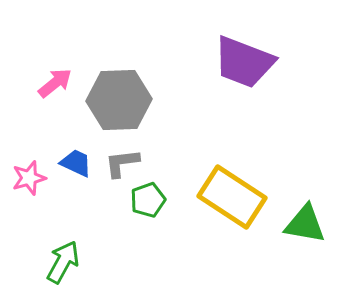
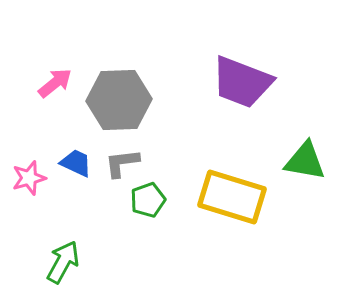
purple trapezoid: moved 2 px left, 20 px down
yellow rectangle: rotated 16 degrees counterclockwise
green triangle: moved 63 px up
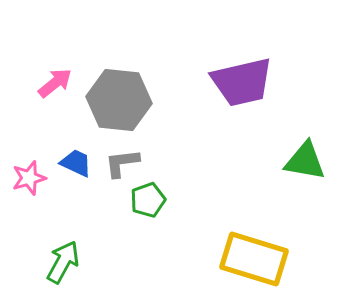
purple trapezoid: rotated 34 degrees counterclockwise
gray hexagon: rotated 8 degrees clockwise
yellow rectangle: moved 22 px right, 62 px down
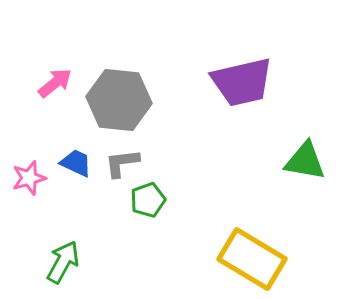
yellow rectangle: moved 2 px left; rotated 14 degrees clockwise
